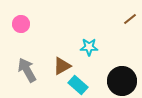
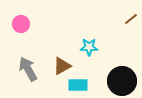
brown line: moved 1 px right
gray arrow: moved 1 px right, 1 px up
cyan rectangle: rotated 42 degrees counterclockwise
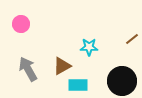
brown line: moved 1 px right, 20 px down
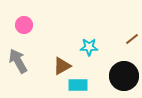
pink circle: moved 3 px right, 1 px down
gray arrow: moved 10 px left, 8 px up
black circle: moved 2 px right, 5 px up
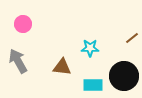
pink circle: moved 1 px left, 1 px up
brown line: moved 1 px up
cyan star: moved 1 px right, 1 px down
brown triangle: moved 1 px down; rotated 36 degrees clockwise
cyan rectangle: moved 15 px right
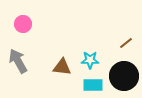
brown line: moved 6 px left, 5 px down
cyan star: moved 12 px down
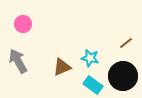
cyan star: moved 2 px up; rotated 12 degrees clockwise
brown triangle: rotated 30 degrees counterclockwise
black circle: moved 1 px left
cyan rectangle: rotated 36 degrees clockwise
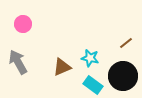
gray arrow: moved 1 px down
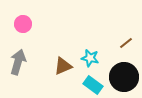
gray arrow: rotated 45 degrees clockwise
brown triangle: moved 1 px right, 1 px up
black circle: moved 1 px right, 1 px down
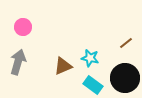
pink circle: moved 3 px down
black circle: moved 1 px right, 1 px down
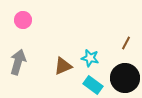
pink circle: moved 7 px up
brown line: rotated 24 degrees counterclockwise
